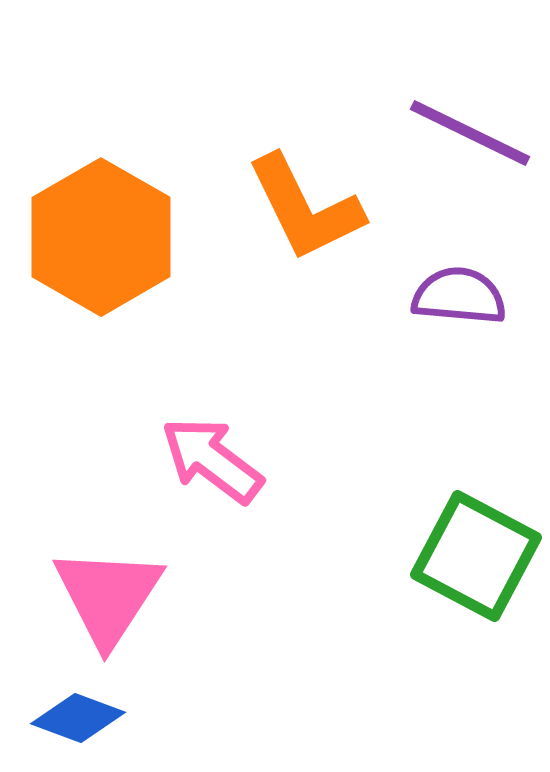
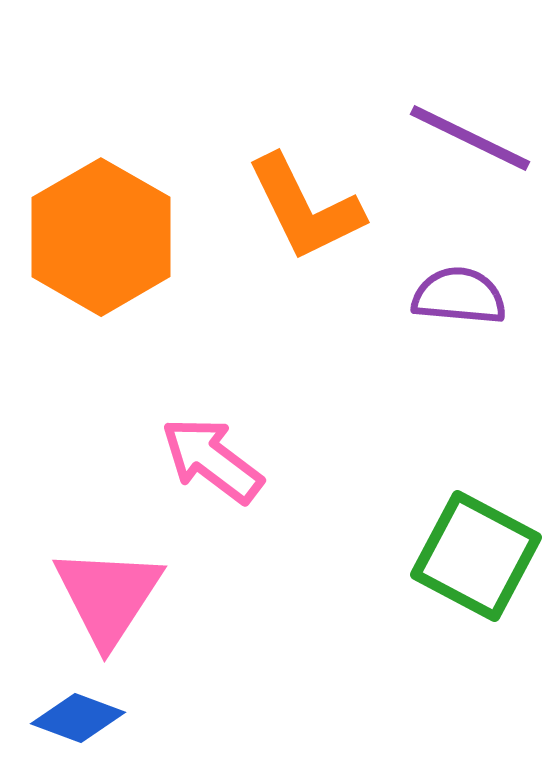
purple line: moved 5 px down
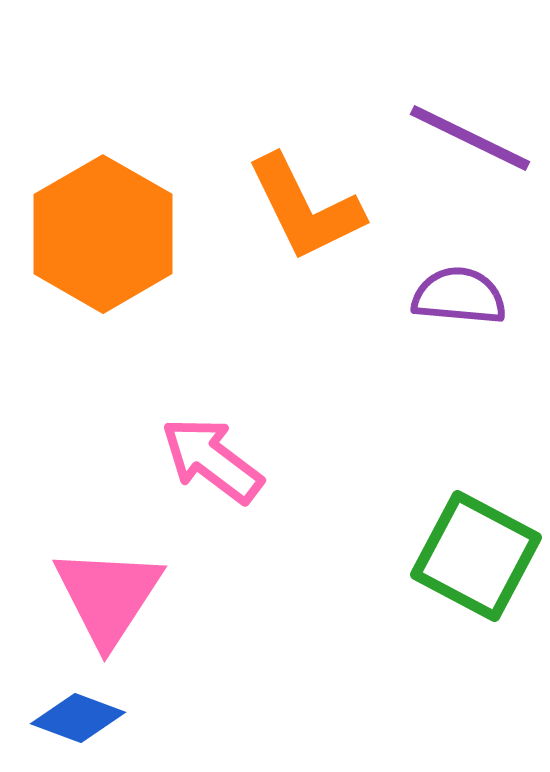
orange hexagon: moved 2 px right, 3 px up
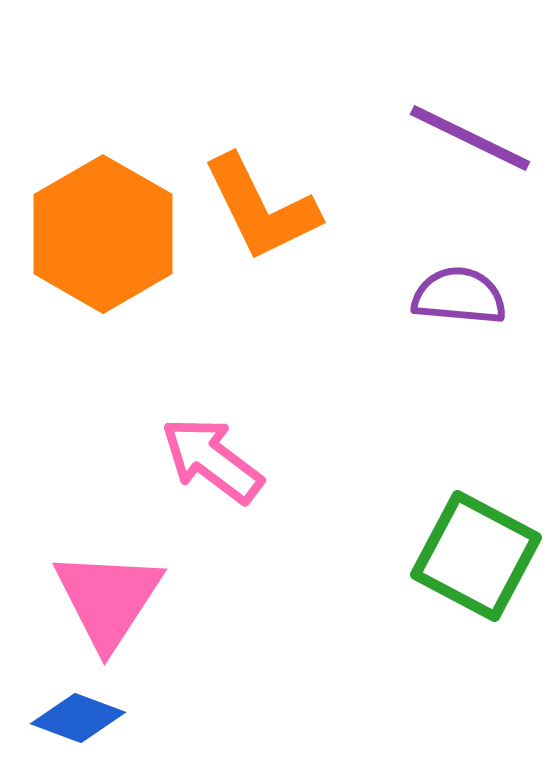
orange L-shape: moved 44 px left
pink triangle: moved 3 px down
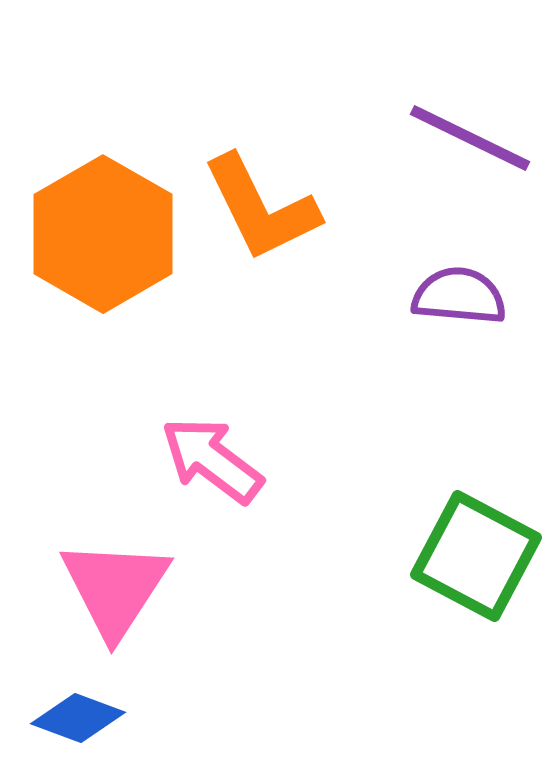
pink triangle: moved 7 px right, 11 px up
